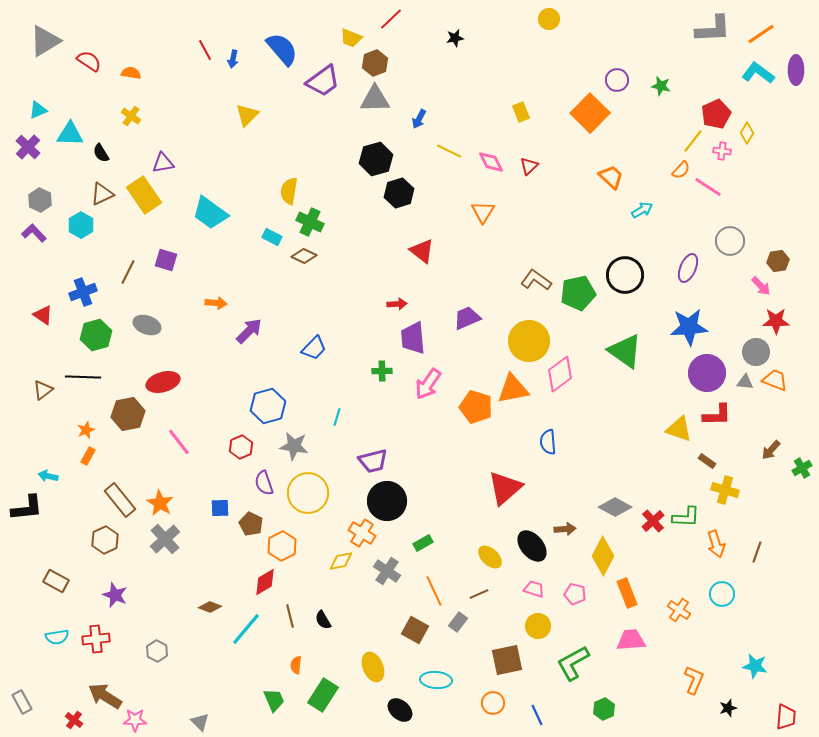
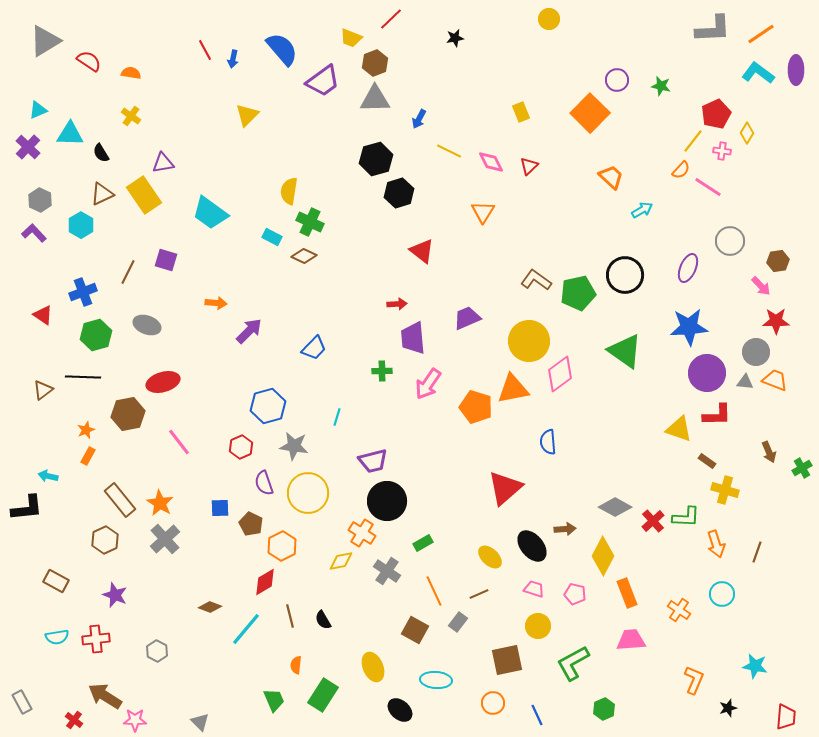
brown arrow at (771, 450): moved 2 px left, 2 px down; rotated 65 degrees counterclockwise
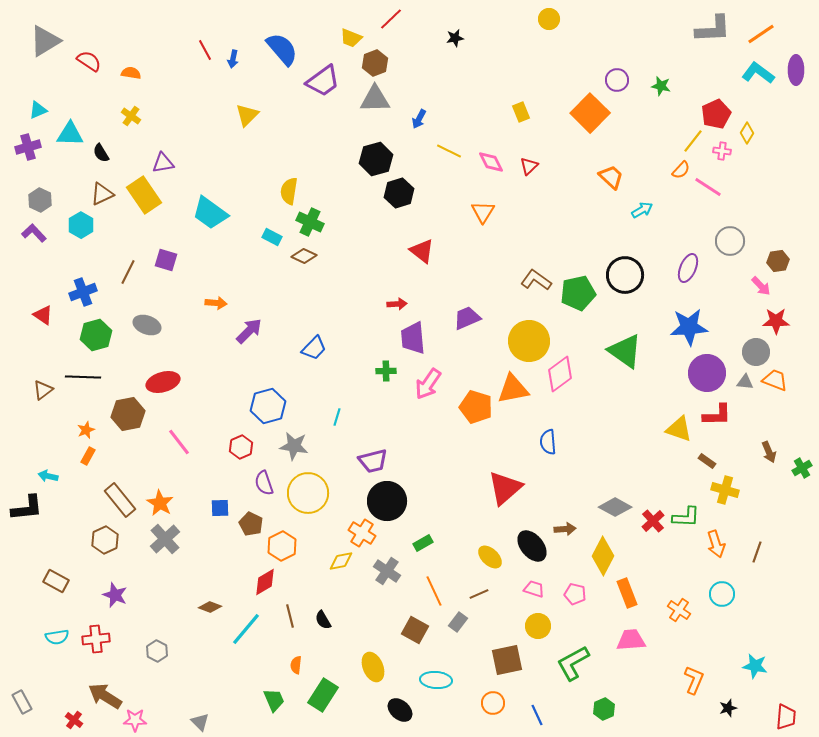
purple cross at (28, 147): rotated 30 degrees clockwise
green cross at (382, 371): moved 4 px right
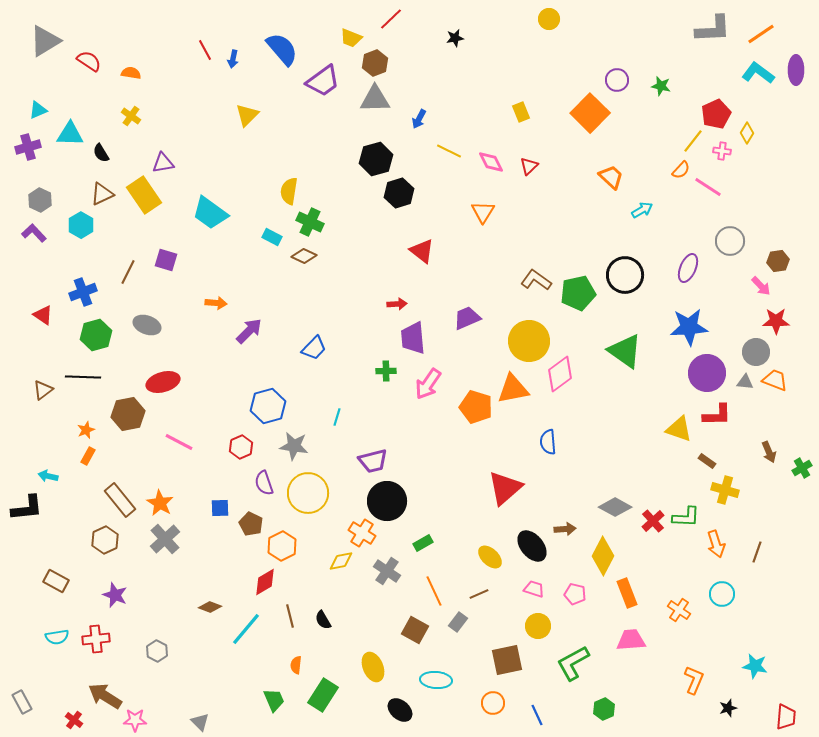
pink line at (179, 442): rotated 24 degrees counterclockwise
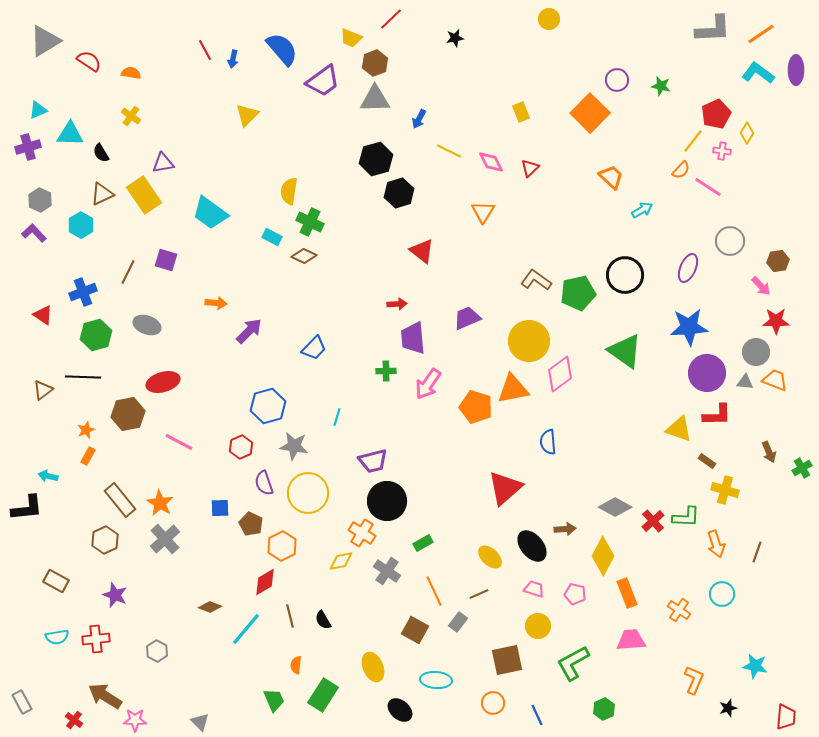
red triangle at (529, 166): moved 1 px right, 2 px down
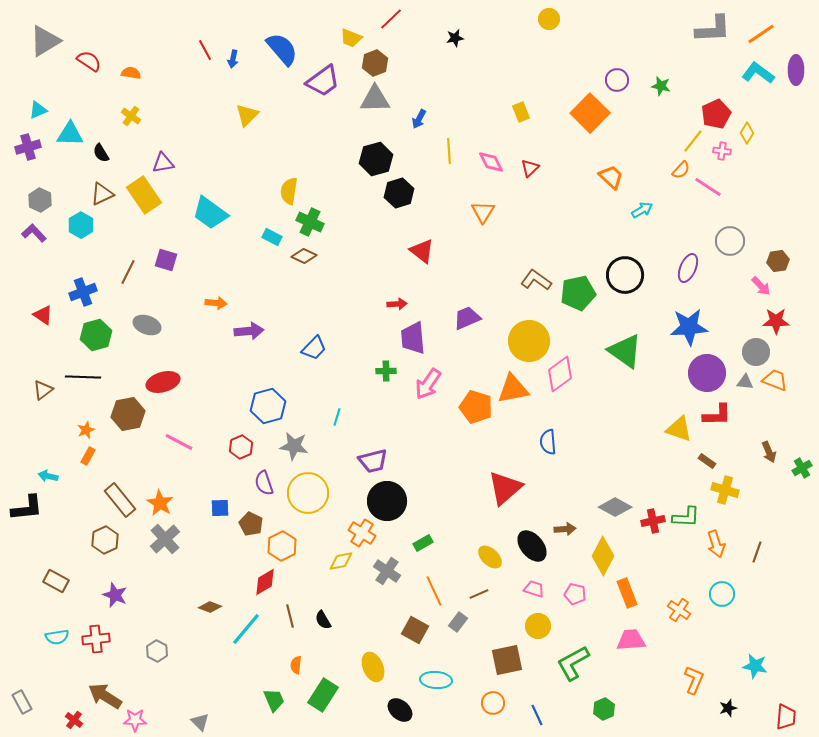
yellow line at (449, 151): rotated 60 degrees clockwise
purple arrow at (249, 331): rotated 40 degrees clockwise
red cross at (653, 521): rotated 30 degrees clockwise
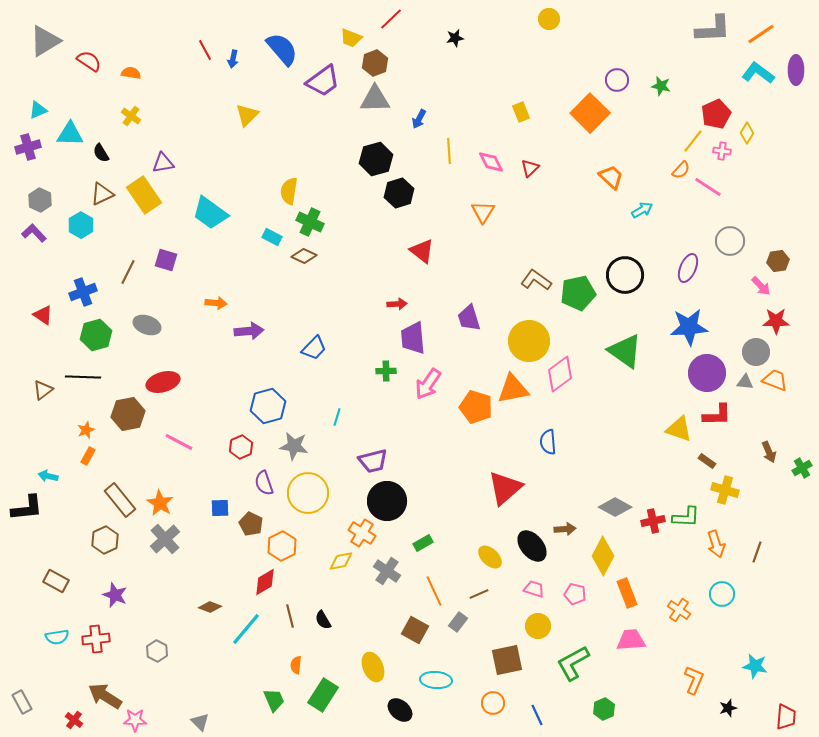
purple trapezoid at (467, 318): moved 2 px right; rotated 84 degrees counterclockwise
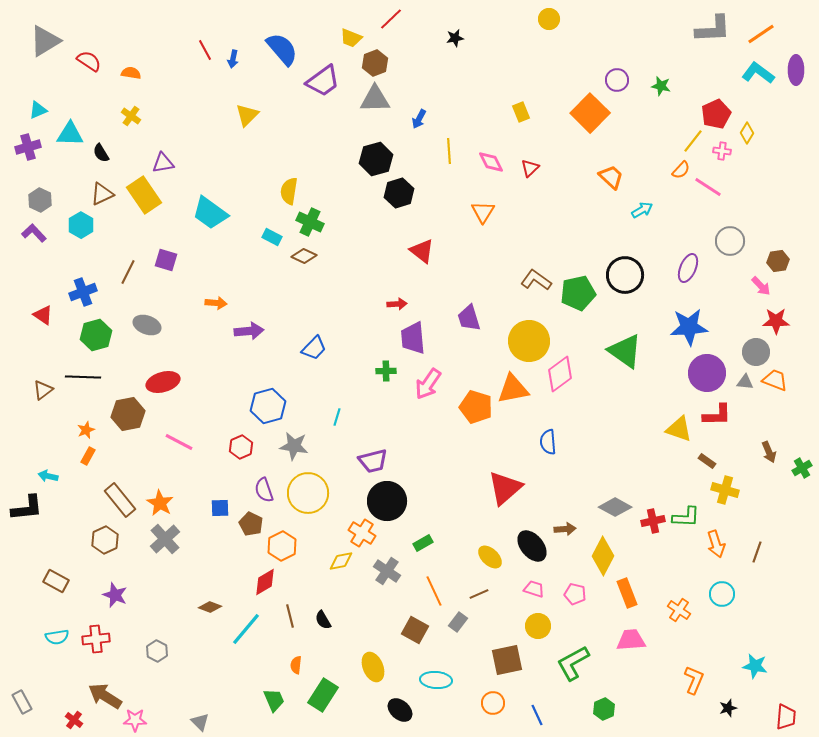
purple semicircle at (264, 483): moved 7 px down
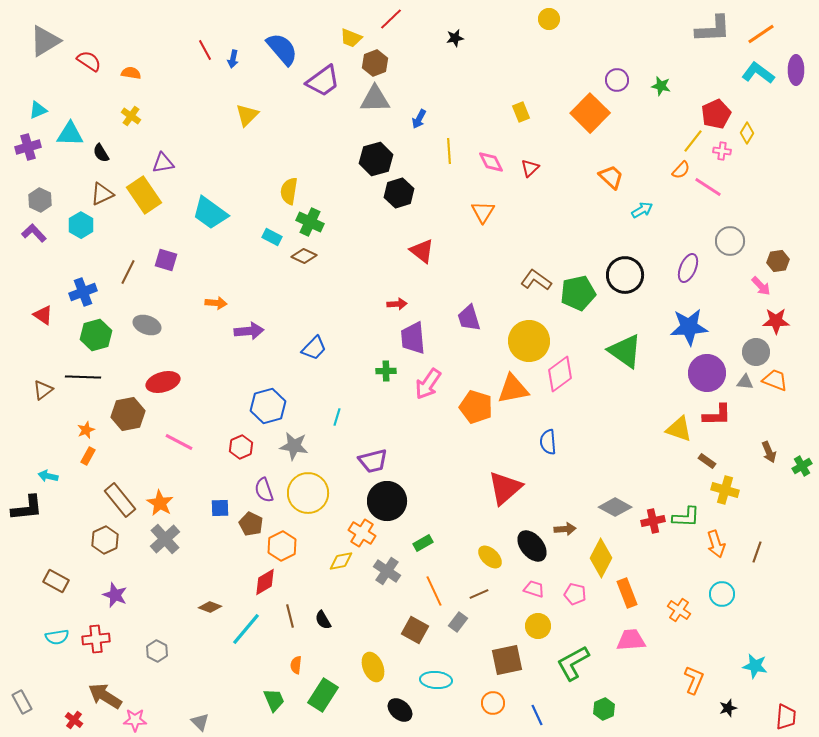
green cross at (802, 468): moved 2 px up
yellow diamond at (603, 556): moved 2 px left, 2 px down
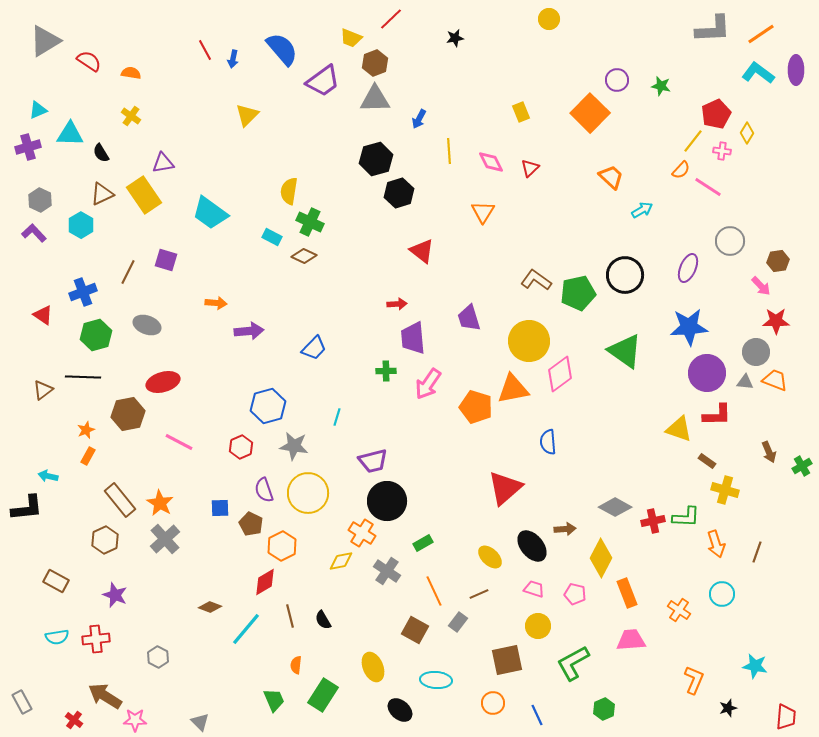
gray hexagon at (157, 651): moved 1 px right, 6 px down
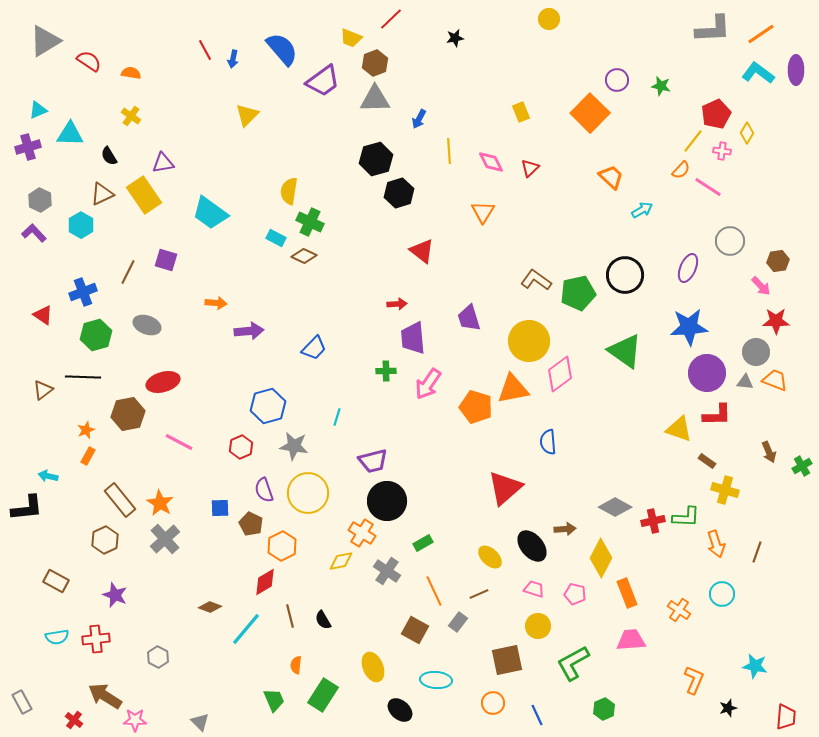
black semicircle at (101, 153): moved 8 px right, 3 px down
cyan rectangle at (272, 237): moved 4 px right, 1 px down
